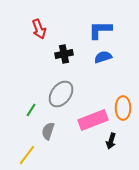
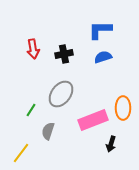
red arrow: moved 6 px left, 20 px down; rotated 12 degrees clockwise
black arrow: moved 3 px down
yellow line: moved 6 px left, 2 px up
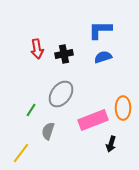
red arrow: moved 4 px right
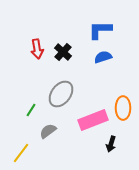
black cross: moved 1 px left, 2 px up; rotated 36 degrees counterclockwise
gray semicircle: rotated 36 degrees clockwise
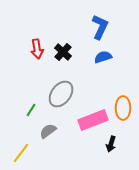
blue L-shape: moved 3 px up; rotated 115 degrees clockwise
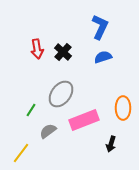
pink rectangle: moved 9 px left
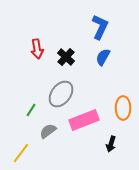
black cross: moved 3 px right, 5 px down
blue semicircle: rotated 42 degrees counterclockwise
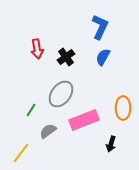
black cross: rotated 12 degrees clockwise
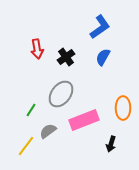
blue L-shape: rotated 30 degrees clockwise
yellow line: moved 5 px right, 7 px up
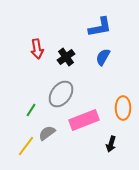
blue L-shape: rotated 25 degrees clockwise
gray semicircle: moved 1 px left, 2 px down
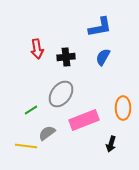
black cross: rotated 30 degrees clockwise
green line: rotated 24 degrees clockwise
yellow line: rotated 60 degrees clockwise
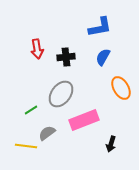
orange ellipse: moved 2 px left, 20 px up; rotated 30 degrees counterclockwise
